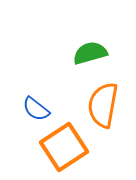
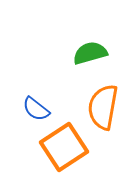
orange semicircle: moved 2 px down
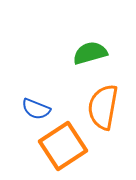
blue semicircle: rotated 16 degrees counterclockwise
orange square: moved 1 px left, 1 px up
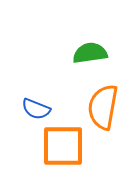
green semicircle: rotated 8 degrees clockwise
orange square: rotated 33 degrees clockwise
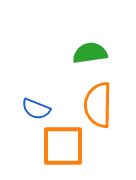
orange semicircle: moved 5 px left, 2 px up; rotated 9 degrees counterclockwise
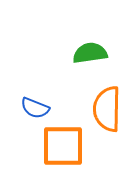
orange semicircle: moved 9 px right, 4 px down
blue semicircle: moved 1 px left, 1 px up
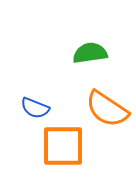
orange semicircle: rotated 57 degrees counterclockwise
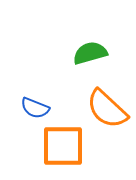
green semicircle: rotated 8 degrees counterclockwise
orange semicircle: rotated 9 degrees clockwise
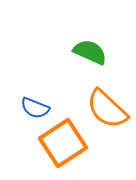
green semicircle: moved 1 px up; rotated 40 degrees clockwise
orange square: moved 3 px up; rotated 33 degrees counterclockwise
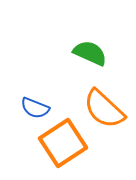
green semicircle: moved 1 px down
orange semicircle: moved 3 px left
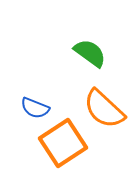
green semicircle: rotated 12 degrees clockwise
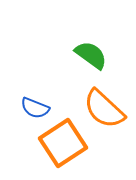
green semicircle: moved 1 px right, 2 px down
